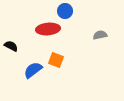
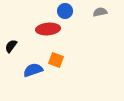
gray semicircle: moved 23 px up
black semicircle: rotated 80 degrees counterclockwise
blue semicircle: rotated 18 degrees clockwise
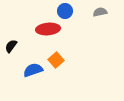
orange square: rotated 28 degrees clockwise
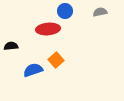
black semicircle: rotated 48 degrees clockwise
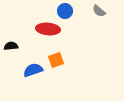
gray semicircle: moved 1 px left, 1 px up; rotated 128 degrees counterclockwise
red ellipse: rotated 10 degrees clockwise
orange square: rotated 21 degrees clockwise
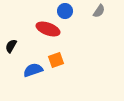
gray semicircle: rotated 96 degrees counterclockwise
red ellipse: rotated 15 degrees clockwise
black semicircle: rotated 56 degrees counterclockwise
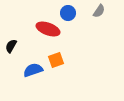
blue circle: moved 3 px right, 2 px down
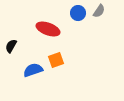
blue circle: moved 10 px right
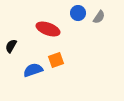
gray semicircle: moved 6 px down
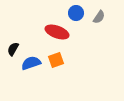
blue circle: moved 2 px left
red ellipse: moved 9 px right, 3 px down
black semicircle: moved 2 px right, 3 px down
blue semicircle: moved 2 px left, 7 px up
